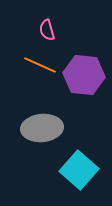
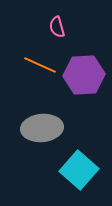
pink semicircle: moved 10 px right, 3 px up
purple hexagon: rotated 9 degrees counterclockwise
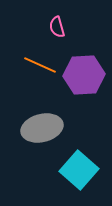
gray ellipse: rotated 9 degrees counterclockwise
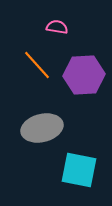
pink semicircle: rotated 115 degrees clockwise
orange line: moved 3 px left; rotated 24 degrees clockwise
cyan square: rotated 30 degrees counterclockwise
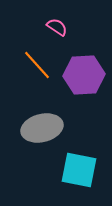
pink semicircle: rotated 25 degrees clockwise
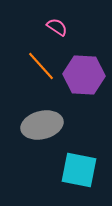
orange line: moved 4 px right, 1 px down
purple hexagon: rotated 6 degrees clockwise
gray ellipse: moved 3 px up
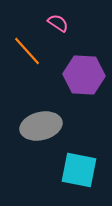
pink semicircle: moved 1 px right, 4 px up
orange line: moved 14 px left, 15 px up
gray ellipse: moved 1 px left, 1 px down
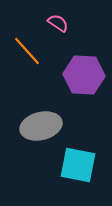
cyan square: moved 1 px left, 5 px up
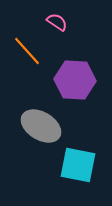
pink semicircle: moved 1 px left, 1 px up
purple hexagon: moved 9 px left, 5 px down
gray ellipse: rotated 45 degrees clockwise
